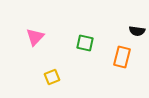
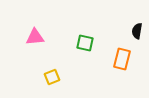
black semicircle: rotated 91 degrees clockwise
pink triangle: rotated 42 degrees clockwise
orange rectangle: moved 2 px down
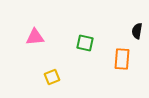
orange rectangle: rotated 10 degrees counterclockwise
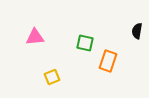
orange rectangle: moved 14 px left, 2 px down; rotated 15 degrees clockwise
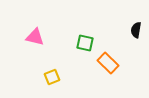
black semicircle: moved 1 px left, 1 px up
pink triangle: rotated 18 degrees clockwise
orange rectangle: moved 2 px down; rotated 65 degrees counterclockwise
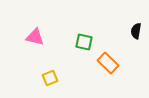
black semicircle: moved 1 px down
green square: moved 1 px left, 1 px up
yellow square: moved 2 px left, 1 px down
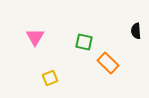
black semicircle: rotated 14 degrees counterclockwise
pink triangle: rotated 48 degrees clockwise
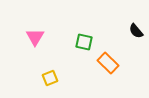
black semicircle: rotated 35 degrees counterclockwise
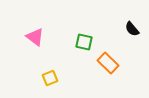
black semicircle: moved 4 px left, 2 px up
pink triangle: rotated 24 degrees counterclockwise
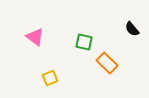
orange rectangle: moved 1 px left
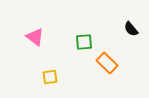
black semicircle: moved 1 px left
green square: rotated 18 degrees counterclockwise
yellow square: moved 1 px up; rotated 14 degrees clockwise
